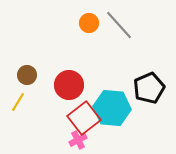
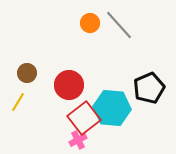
orange circle: moved 1 px right
brown circle: moved 2 px up
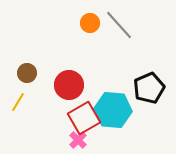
cyan hexagon: moved 1 px right, 2 px down
red square: rotated 8 degrees clockwise
pink cross: rotated 18 degrees counterclockwise
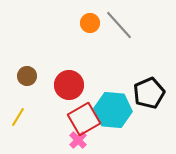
brown circle: moved 3 px down
black pentagon: moved 5 px down
yellow line: moved 15 px down
red square: moved 1 px down
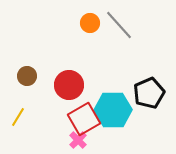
cyan hexagon: rotated 6 degrees counterclockwise
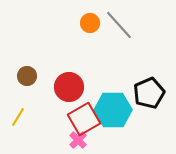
red circle: moved 2 px down
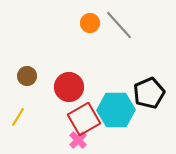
cyan hexagon: moved 3 px right
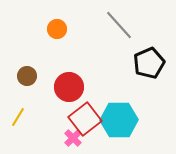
orange circle: moved 33 px left, 6 px down
black pentagon: moved 30 px up
cyan hexagon: moved 3 px right, 10 px down
red square: moved 1 px right; rotated 8 degrees counterclockwise
pink cross: moved 5 px left, 2 px up
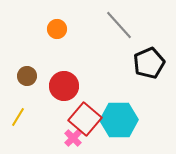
red circle: moved 5 px left, 1 px up
red square: rotated 12 degrees counterclockwise
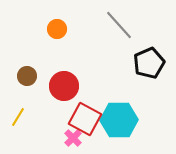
red square: rotated 12 degrees counterclockwise
